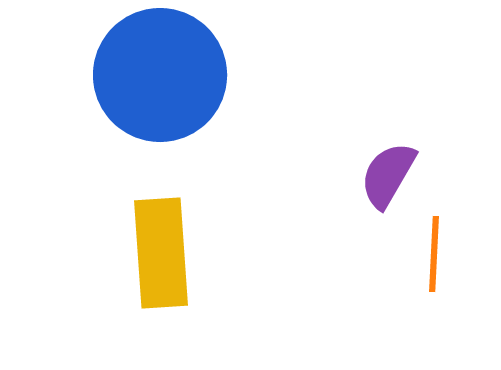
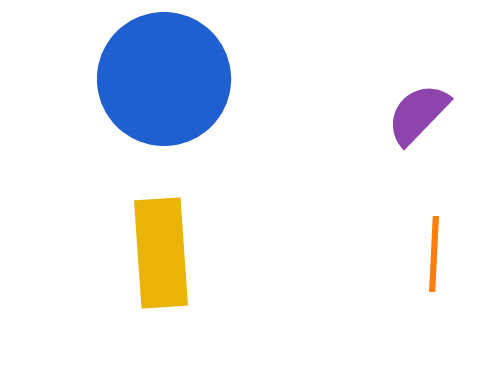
blue circle: moved 4 px right, 4 px down
purple semicircle: moved 30 px right, 61 px up; rotated 14 degrees clockwise
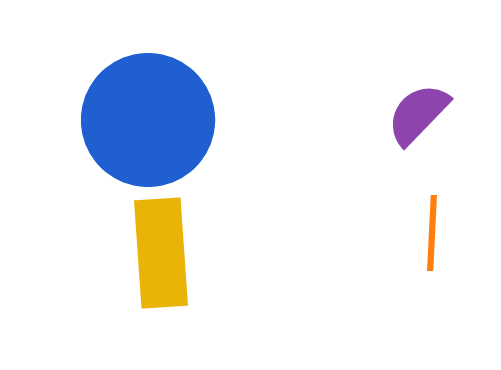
blue circle: moved 16 px left, 41 px down
orange line: moved 2 px left, 21 px up
